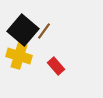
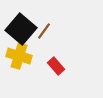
black square: moved 2 px left, 1 px up
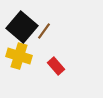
black square: moved 1 px right, 2 px up
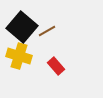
brown line: moved 3 px right; rotated 24 degrees clockwise
